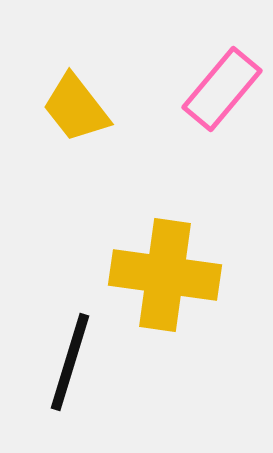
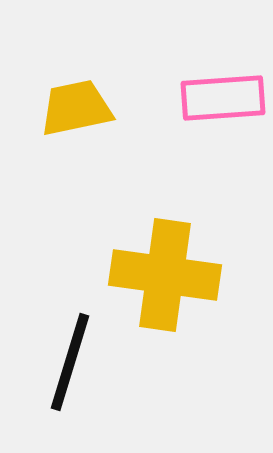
pink rectangle: moved 1 px right, 9 px down; rotated 46 degrees clockwise
yellow trapezoid: rotated 116 degrees clockwise
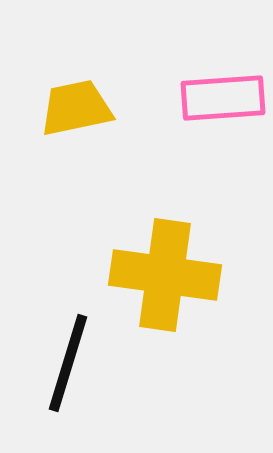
black line: moved 2 px left, 1 px down
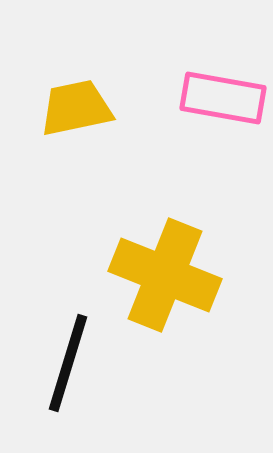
pink rectangle: rotated 14 degrees clockwise
yellow cross: rotated 14 degrees clockwise
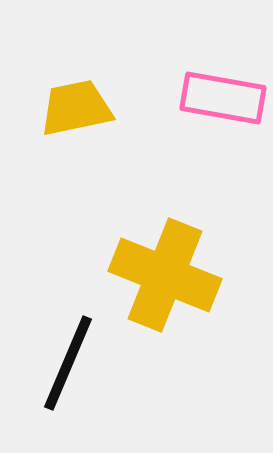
black line: rotated 6 degrees clockwise
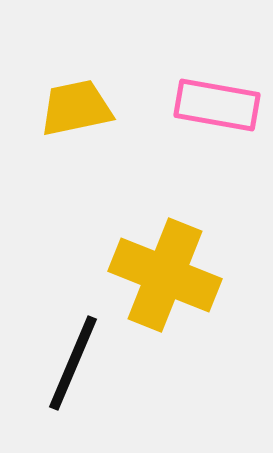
pink rectangle: moved 6 px left, 7 px down
black line: moved 5 px right
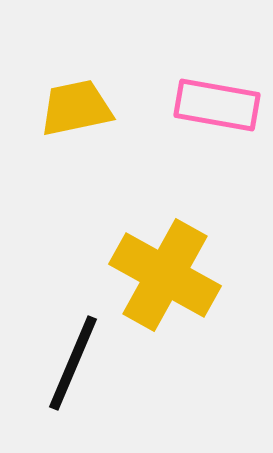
yellow cross: rotated 7 degrees clockwise
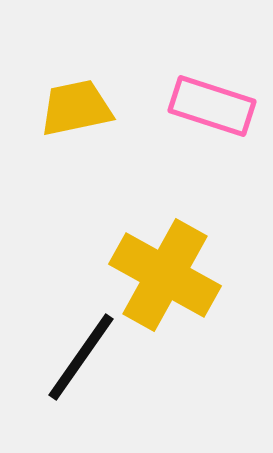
pink rectangle: moved 5 px left, 1 px down; rotated 8 degrees clockwise
black line: moved 8 px right, 6 px up; rotated 12 degrees clockwise
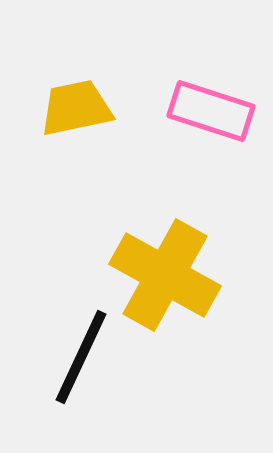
pink rectangle: moved 1 px left, 5 px down
black line: rotated 10 degrees counterclockwise
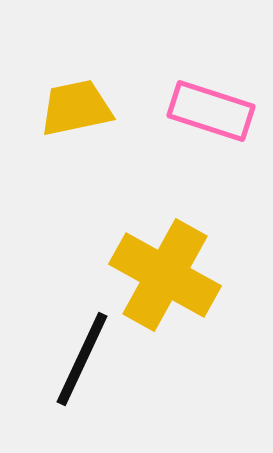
black line: moved 1 px right, 2 px down
